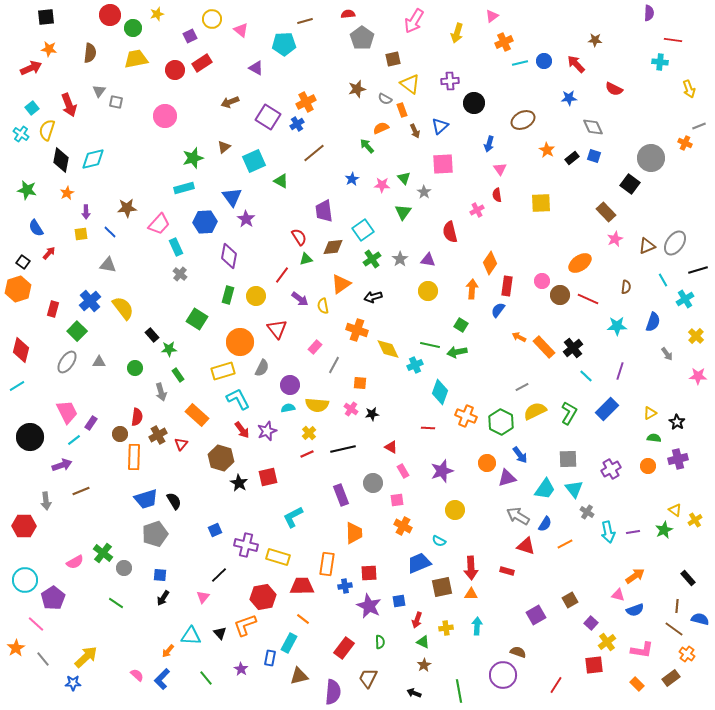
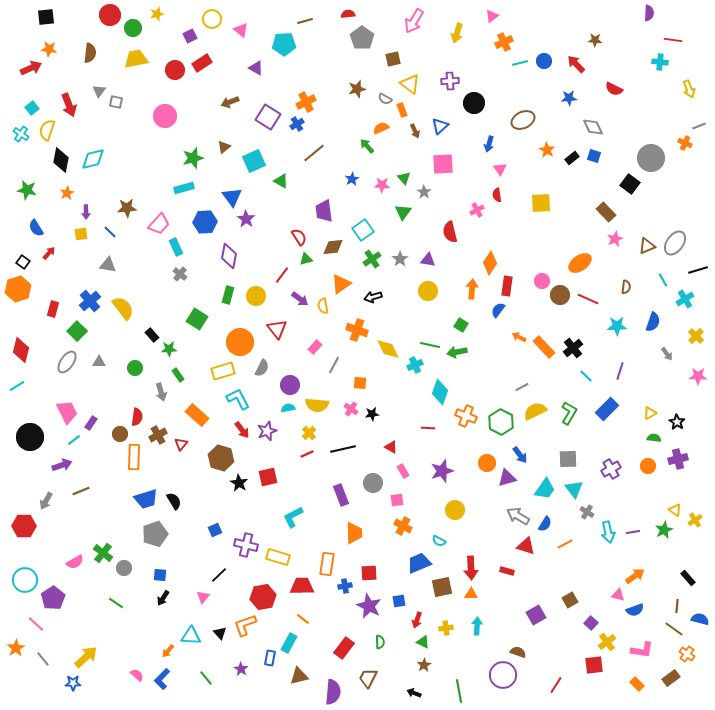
gray arrow at (46, 501): rotated 36 degrees clockwise
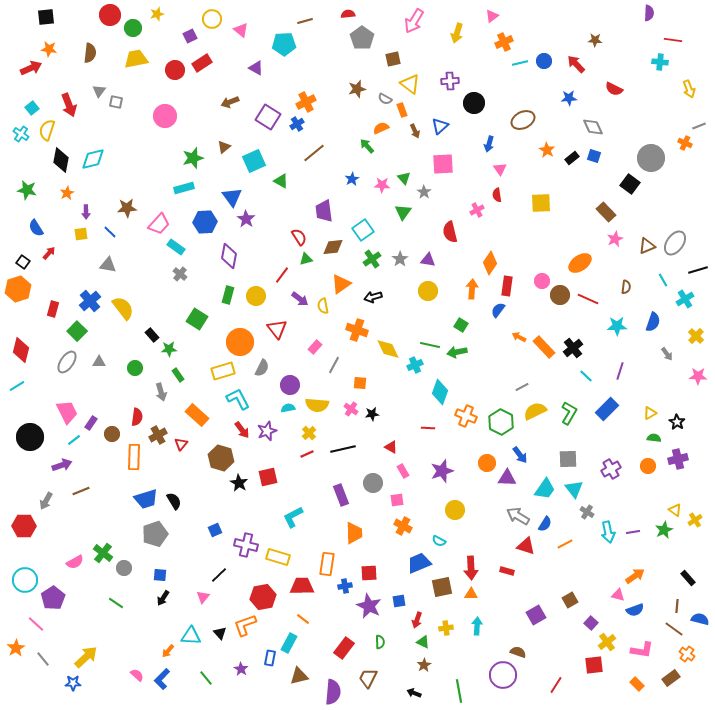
cyan rectangle at (176, 247): rotated 30 degrees counterclockwise
brown circle at (120, 434): moved 8 px left
purple triangle at (507, 478): rotated 18 degrees clockwise
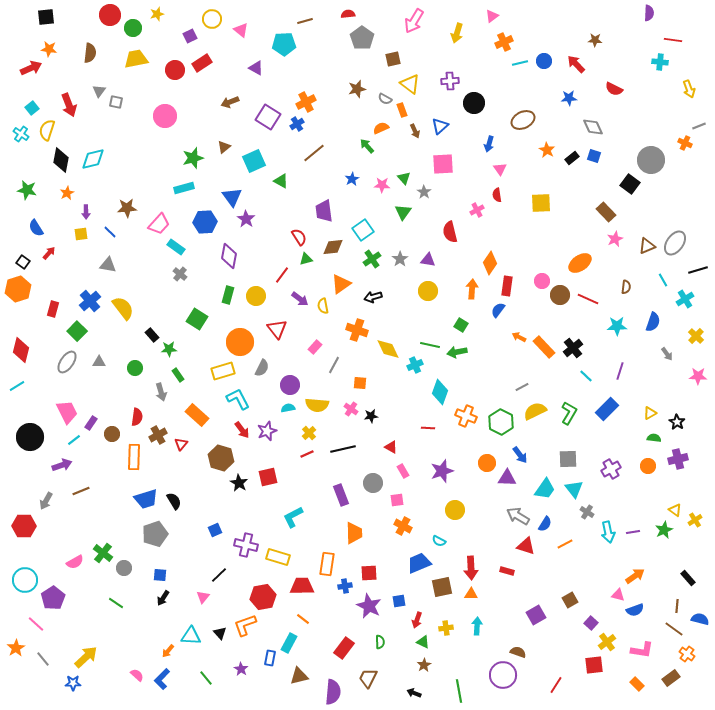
gray circle at (651, 158): moved 2 px down
black star at (372, 414): moved 1 px left, 2 px down
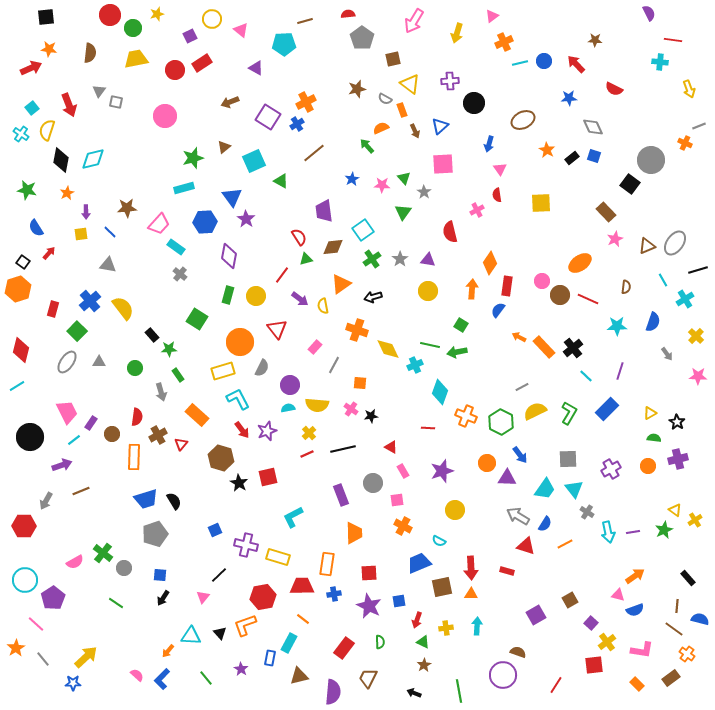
purple semicircle at (649, 13): rotated 28 degrees counterclockwise
blue cross at (345, 586): moved 11 px left, 8 px down
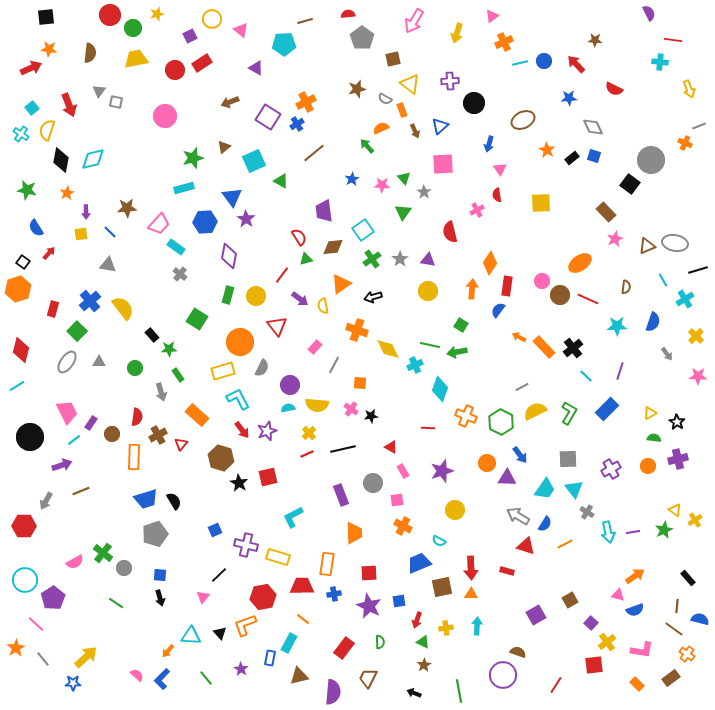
gray ellipse at (675, 243): rotated 65 degrees clockwise
red triangle at (277, 329): moved 3 px up
cyan diamond at (440, 392): moved 3 px up
black arrow at (163, 598): moved 3 px left; rotated 49 degrees counterclockwise
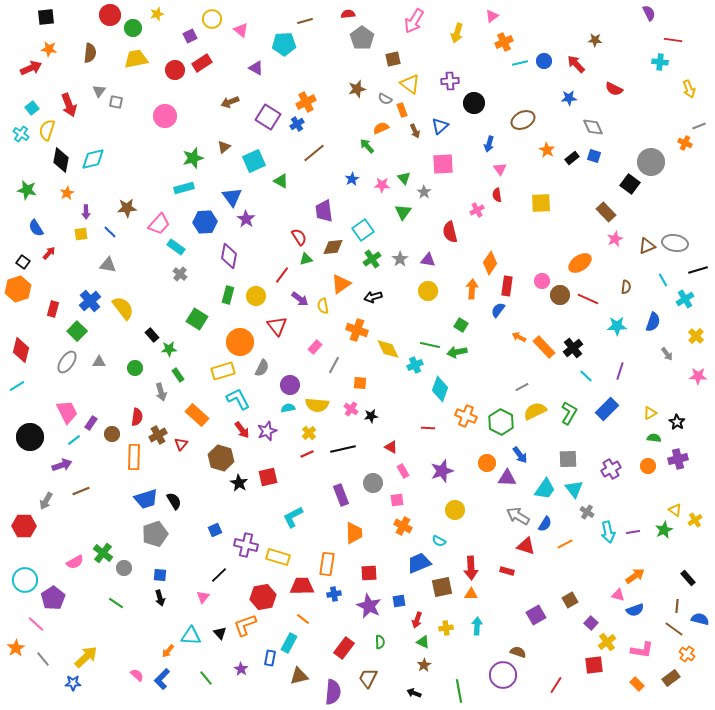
gray circle at (651, 160): moved 2 px down
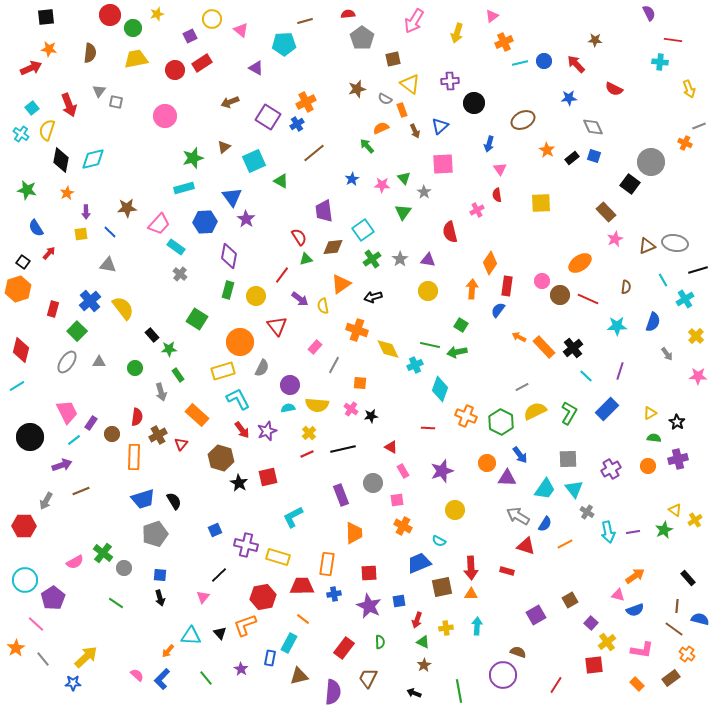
green rectangle at (228, 295): moved 5 px up
blue trapezoid at (146, 499): moved 3 px left
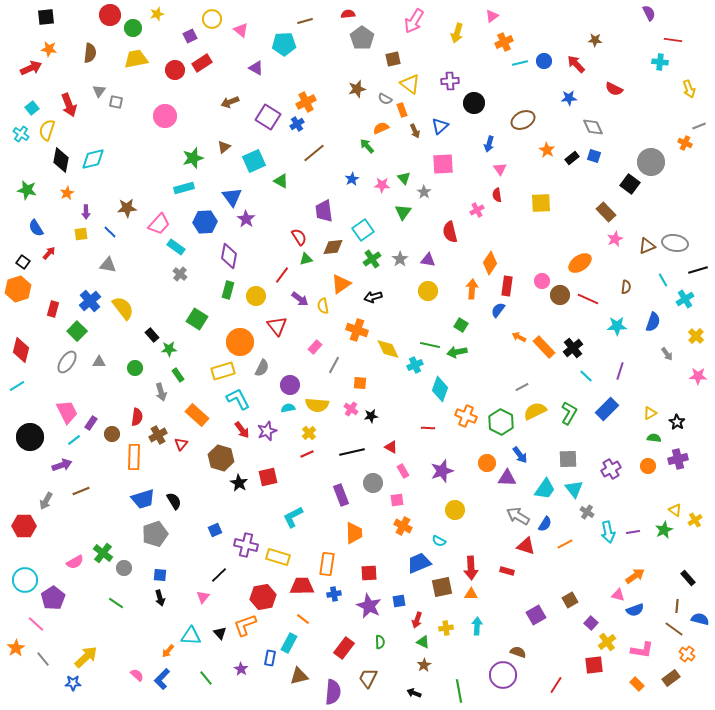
black line at (343, 449): moved 9 px right, 3 px down
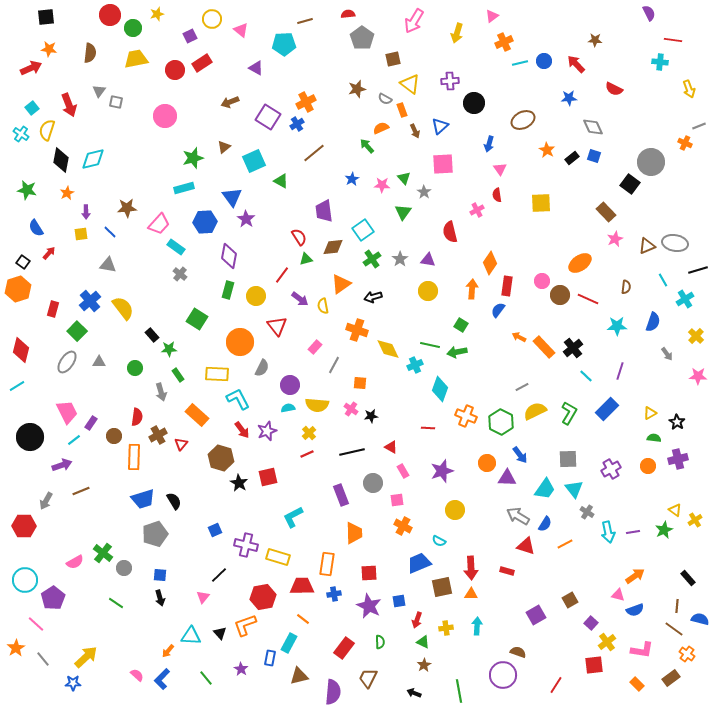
yellow rectangle at (223, 371): moved 6 px left, 3 px down; rotated 20 degrees clockwise
brown circle at (112, 434): moved 2 px right, 2 px down
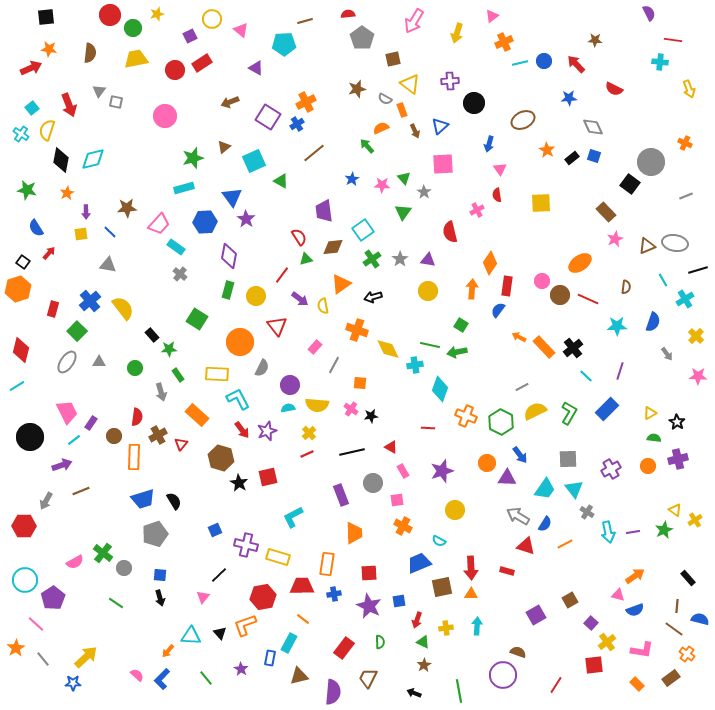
gray line at (699, 126): moved 13 px left, 70 px down
cyan cross at (415, 365): rotated 14 degrees clockwise
